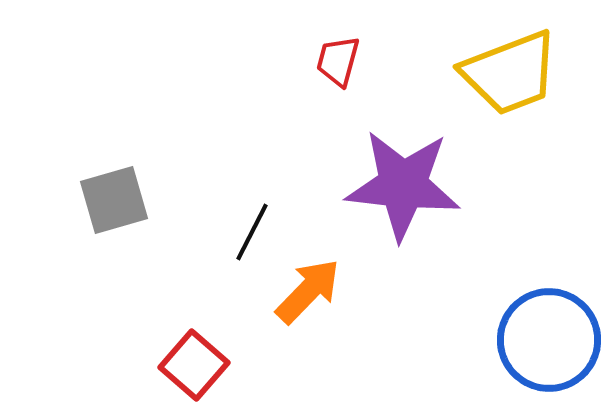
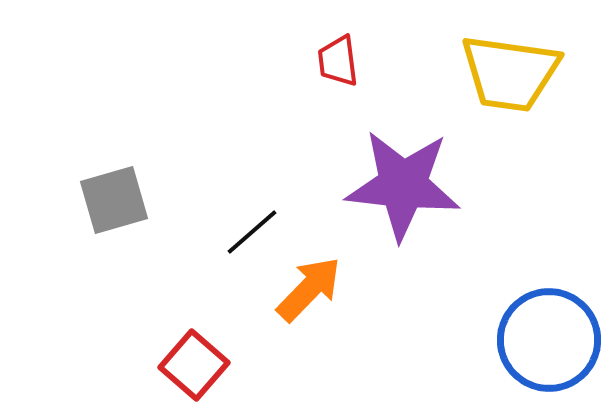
red trapezoid: rotated 22 degrees counterclockwise
yellow trapezoid: rotated 29 degrees clockwise
black line: rotated 22 degrees clockwise
orange arrow: moved 1 px right, 2 px up
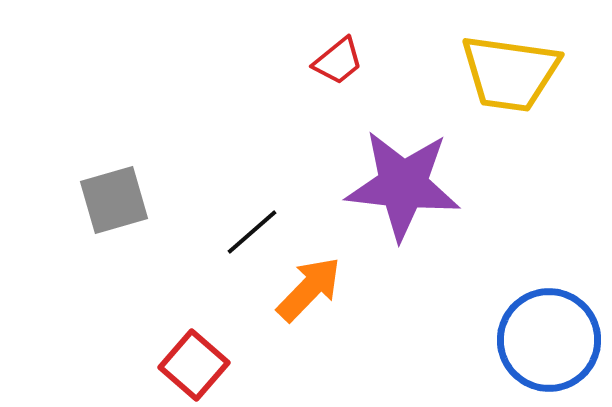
red trapezoid: rotated 122 degrees counterclockwise
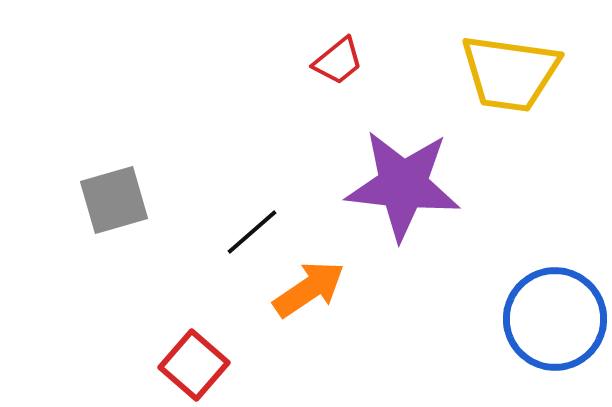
orange arrow: rotated 12 degrees clockwise
blue circle: moved 6 px right, 21 px up
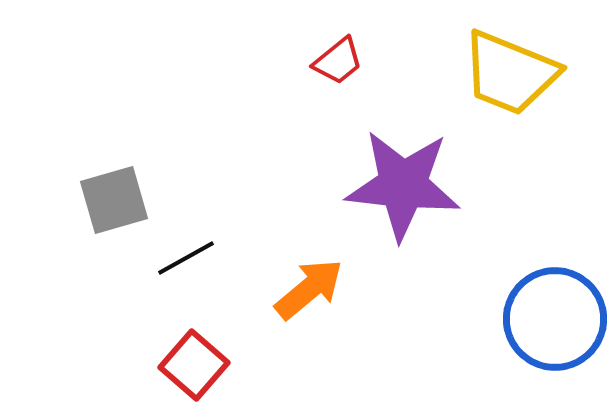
yellow trapezoid: rotated 14 degrees clockwise
black line: moved 66 px left, 26 px down; rotated 12 degrees clockwise
orange arrow: rotated 6 degrees counterclockwise
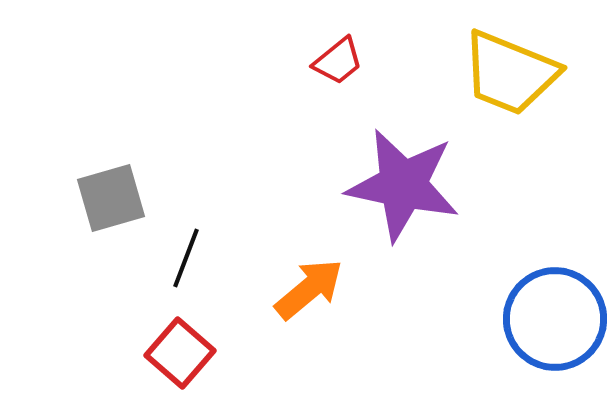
purple star: rotated 6 degrees clockwise
gray square: moved 3 px left, 2 px up
black line: rotated 40 degrees counterclockwise
red square: moved 14 px left, 12 px up
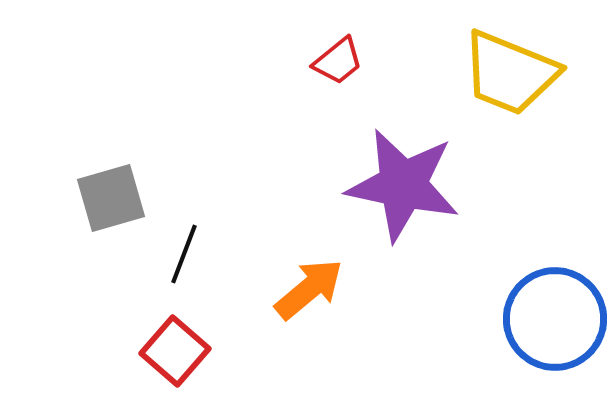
black line: moved 2 px left, 4 px up
red square: moved 5 px left, 2 px up
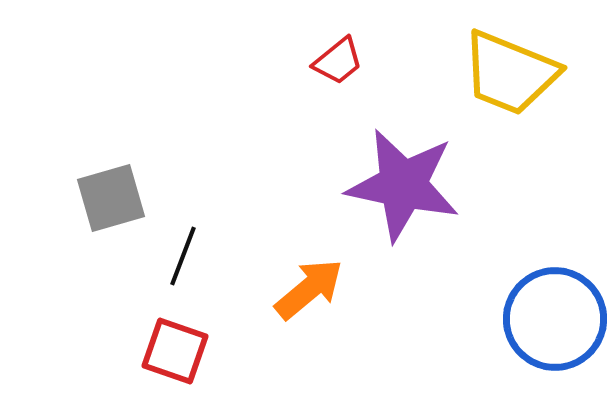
black line: moved 1 px left, 2 px down
red square: rotated 22 degrees counterclockwise
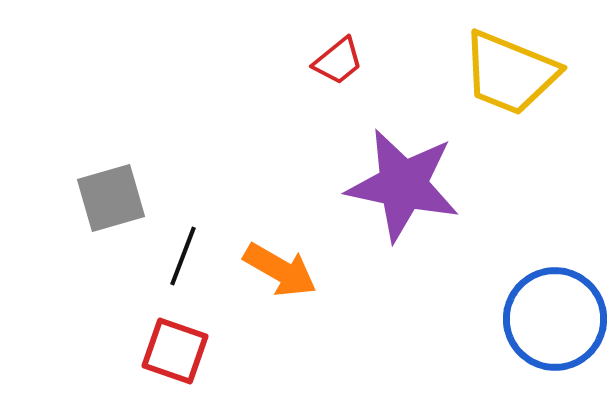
orange arrow: moved 29 px left, 19 px up; rotated 70 degrees clockwise
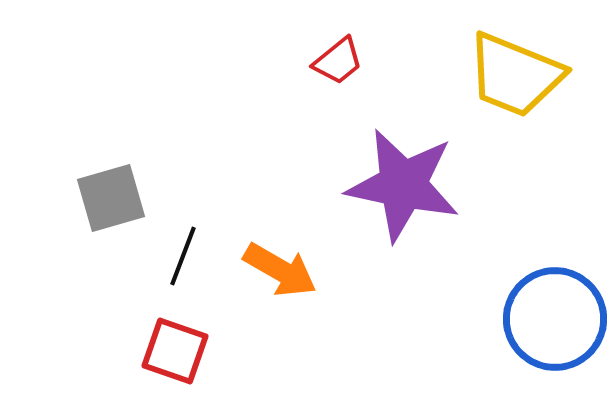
yellow trapezoid: moved 5 px right, 2 px down
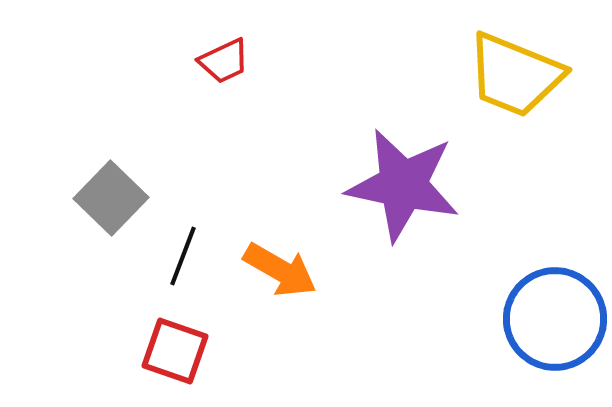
red trapezoid: moved 114 px left; rotated 14 degrees clockwise
gray square: rotated 30 degrees counterclockwise
